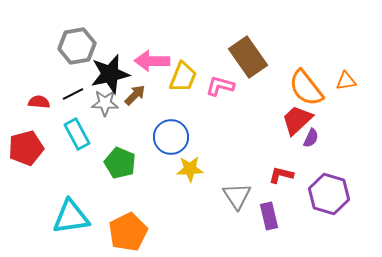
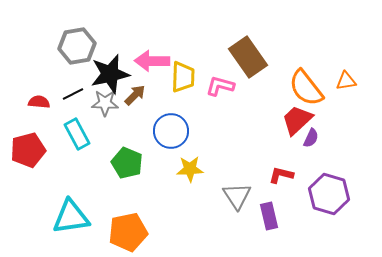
yellow trapezoid: rotated 20 degrees counterclockwise
blue circle: moved 6 px up
red pentagon: moved 2 px right, 2 px down
green pentagon: moved 7 px right
orange pentagon: rotated 15 degrees clockwise
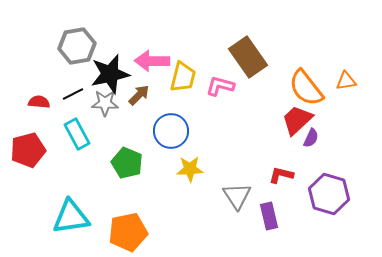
yellow trapezoid: rotated 12 degrees clockwise
brown arrow: moved 4 px right
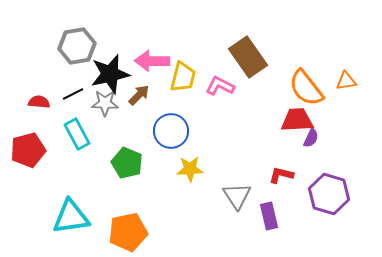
pink L-shape: rotated 12 degrees clockwise
red trapezoid: rotated 40 degrees clockwise
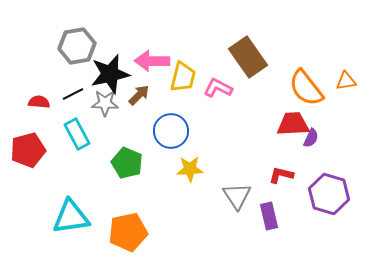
pink L-shape: moved 2 px left, 2 px down
red trapezoid: moved 4 px left, 4 px down
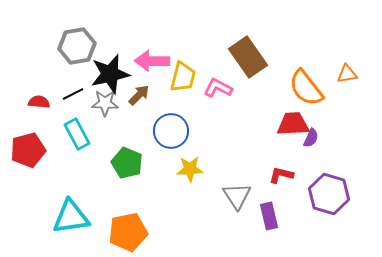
orange triangle: moved 1 px right, 7 px up
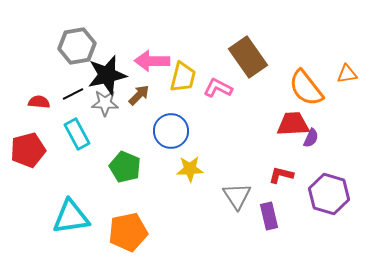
black star: moved 3 px left, 1 px down
green pentagon: moved 2 px left, 4 px down
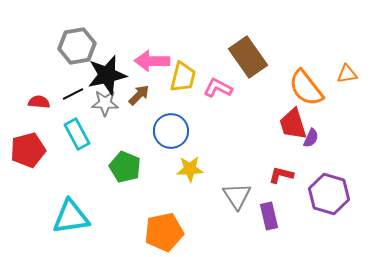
red trapezoid: rotated 104 degrees counterclockwise
orange pentagon: moved 36 px right
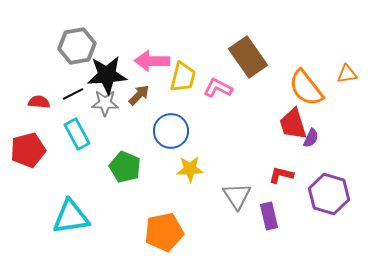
black star: rotated 9 degrees clockwise
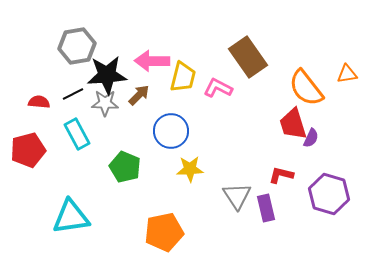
purple rectangle: moved 3 px left, 8 px up
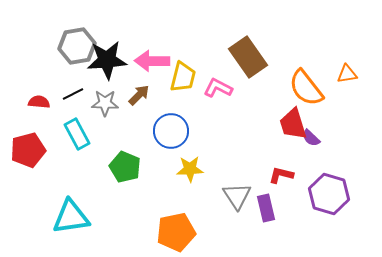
black star: moved 15 px up
purple semicircle: rotated 108 degrees clockwise
orange pentagon: moved 12 px right
